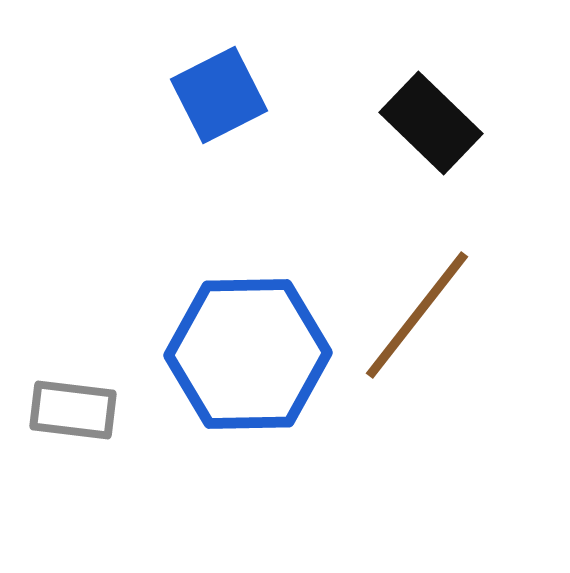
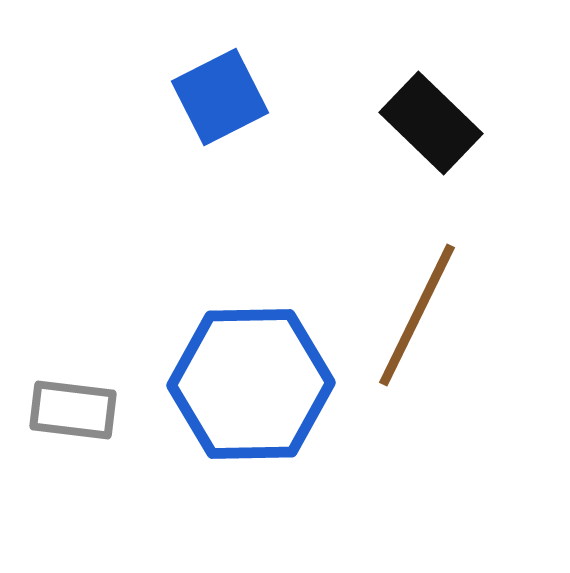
blue square: moved 1 px right, 2 px down
brown line: rotated 12 degrees counterclockwise
blue hexagon: moved 3 px right, 30 px down
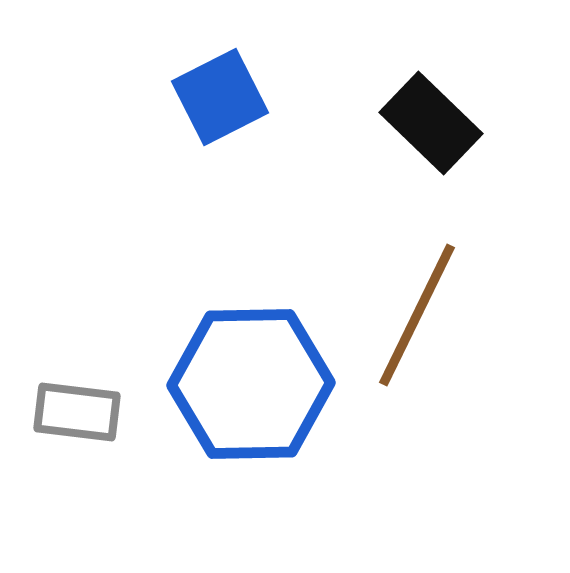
gray rectangle: moved 4 px right, 2 px down
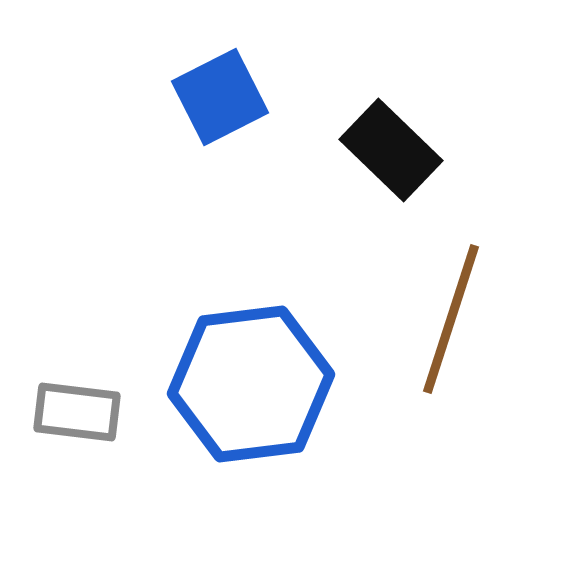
black rectangle: moved 40 px left, 27 px down
brown line: moved 34 px right, 4 px down; rotated 8 degrees counterclockwise
blue hexagon: rotated 6 degrees counterclockwise
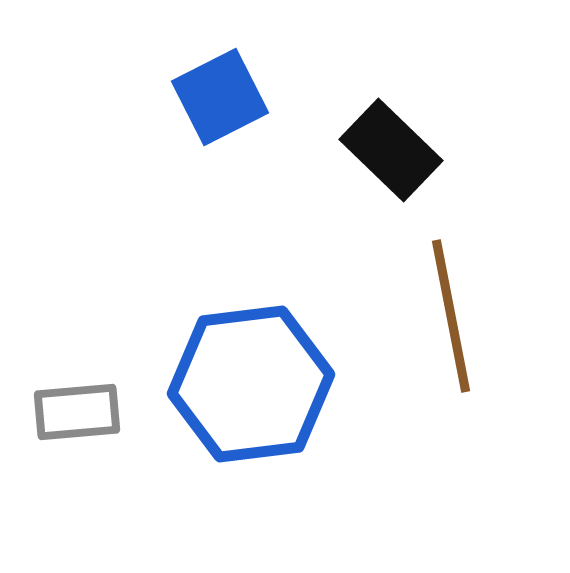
brown line: moved 3 px up; rotated 29 degrees counterclockwise
gray rectangle: rotated 12 degrees counterclockwise
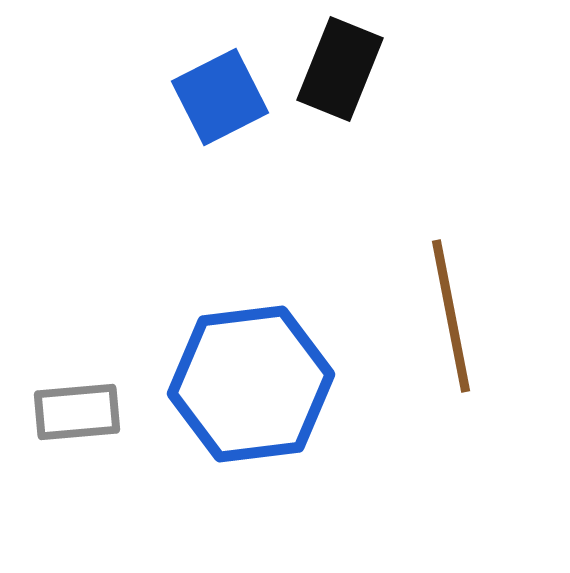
black rectangle: moved 51 px left, 81 px up; rotated 68 degrees clockwise
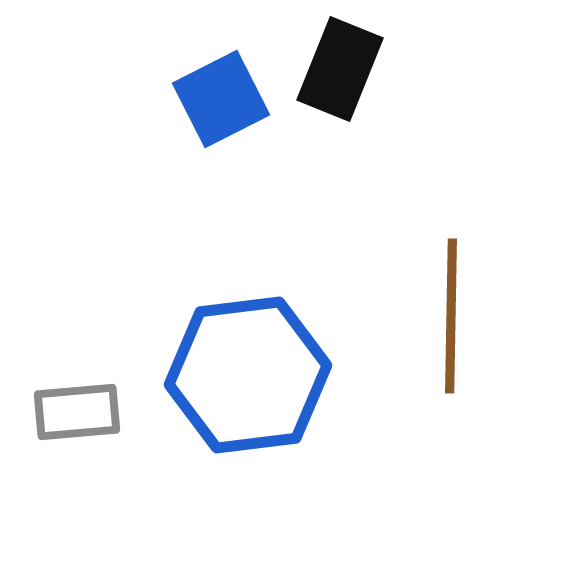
blue square: moved 1 px right, 2 px down
brown line: rotated 12 degrees clockwise
blue hexagon: moved 3 px left, 9 px up
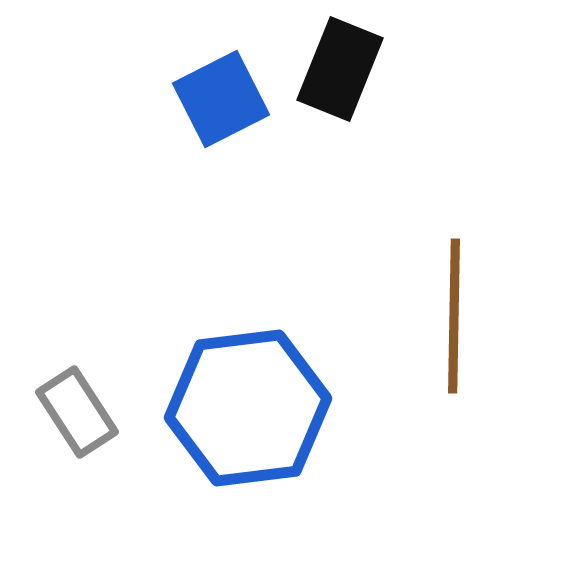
brown line: moved 3 px right
blue hexagon: moved 33 px down
gray rectangle: rotated 62 degrees clockwise
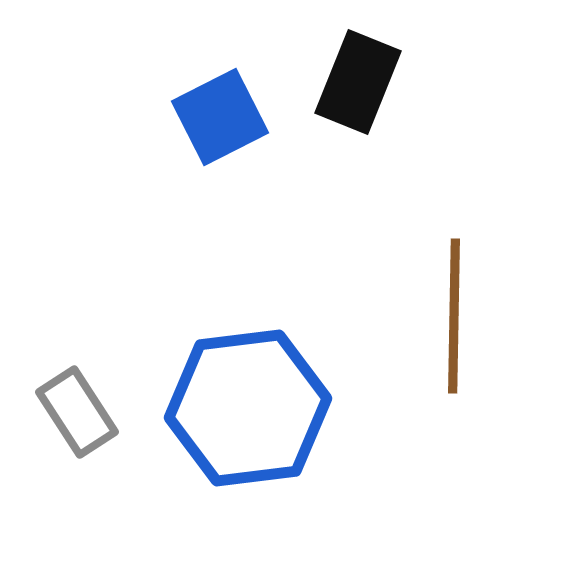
black rectangle: moved 18 px right, 13 px down
blue square: moved 1 px left, 18 px down
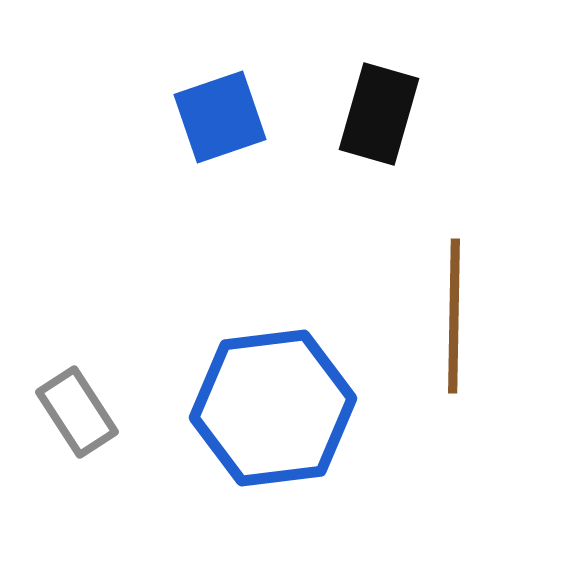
black rectangle: moved 21 px right, 32 px down; rotated 6 degrees counterclockwise
blue square: rotated 8 degrees clockwise
blue hexagon: moved 25 px right
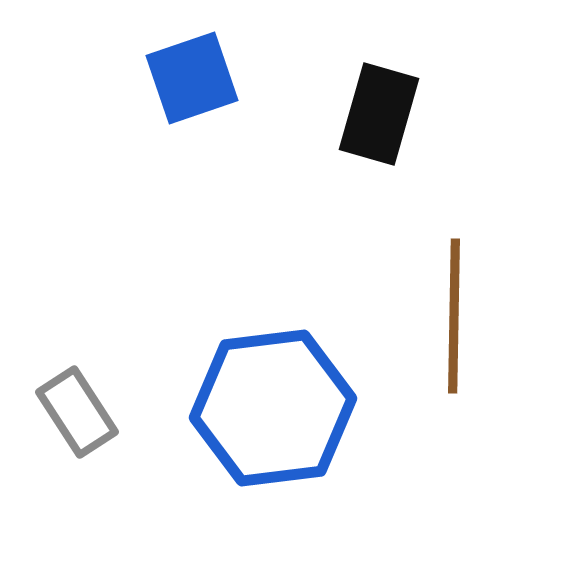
blue square: moved 28 px left, 39 px up
